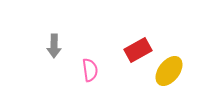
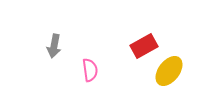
gray arrow: rotated 10 degrees clockwise
red rectangle: moved 6 px right, 4 px up
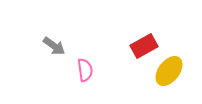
gray arrow: rotated 65 degrees counterclockwise
pink semicircle: moved 5 px left
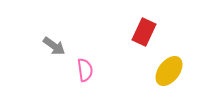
red rectangle: moved 14 px up; rotated 36 degrees counterclockwise
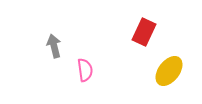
gray arrow: rotated 140 degrees counterclockwise
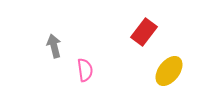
red rectangle: rotated 12 degrees clockwise
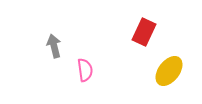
red rectangle: rotated 12 degrees counterclockwise
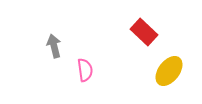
red rectangle: rotated 72 degrees counterclockwise
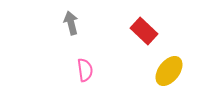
red rectangle: moved 1 px up
gray arrow: moved 17 px right, 23 px up
